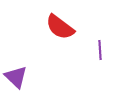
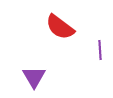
purple triangle: moved 18 px right; rotated 15 degrees clockwise
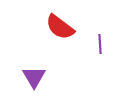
purple line: moved 6 px up
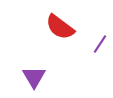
purple line: rotated 36 degrees clockwise
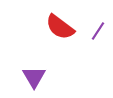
purple line: moved 2 px left, 13 px up
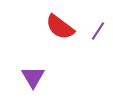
purple triangle: moved 1 px left
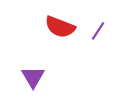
red semicircle: rotated 16 degrees counterclockwise
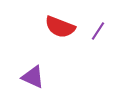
purple triangle: rotated 35 degrees counterclockwise
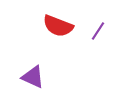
red semicircle: moved 2 px left, 1 px up
